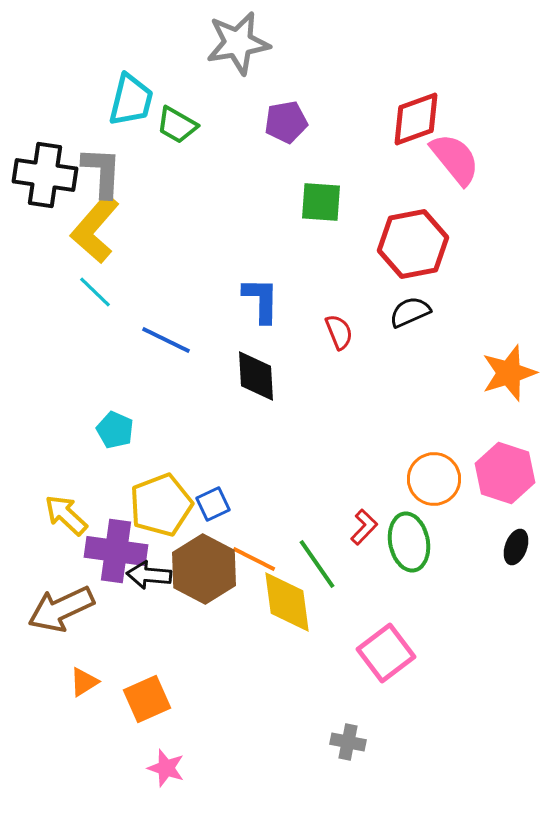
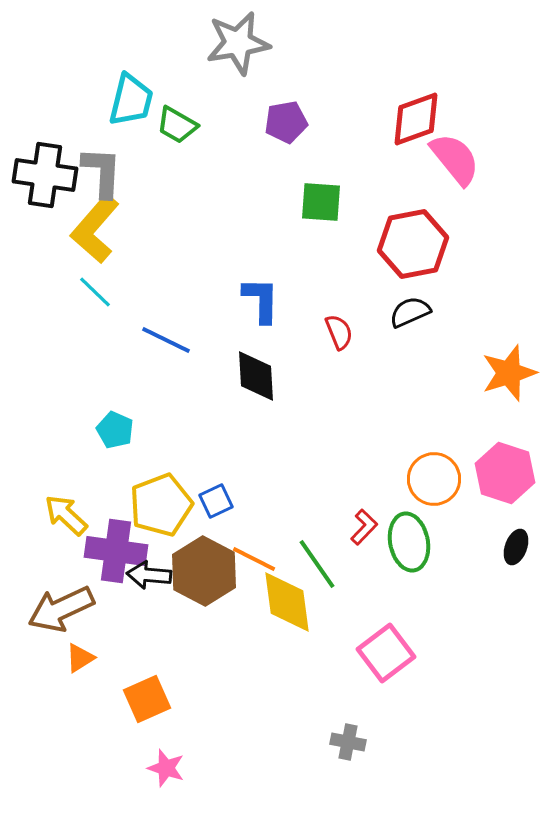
blue square: moved 3 px right, 3 px up
brown hexagon: moved 2 px down
orange triangle: moved 4 px left, 24 px up
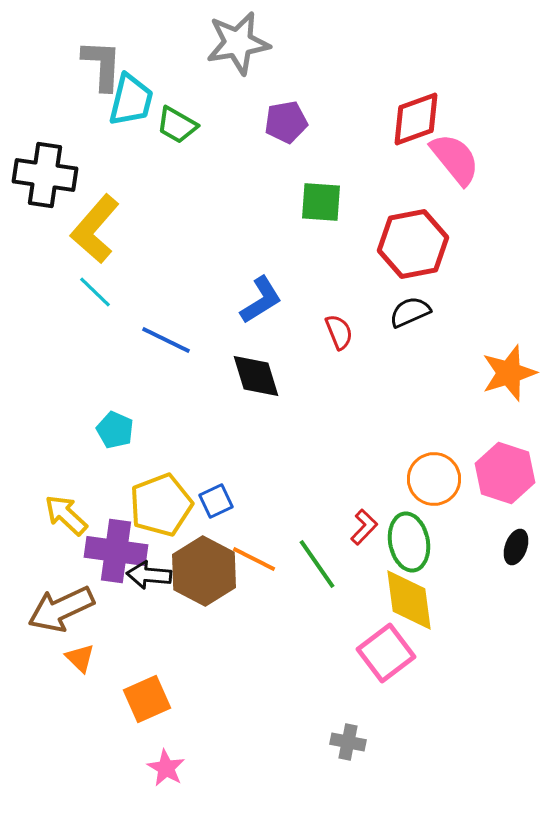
gray L-shape: moved 107 px up
blue L-shape: rotated 57 degrees clockwise
black diamond: rotated 14 degrees counterclockwise
yellow diamond: moved 122 px right, 2 px up
orange triangle: rotated 44 degrees counterclockwise
pink star: rotated 12 degrees clockwise
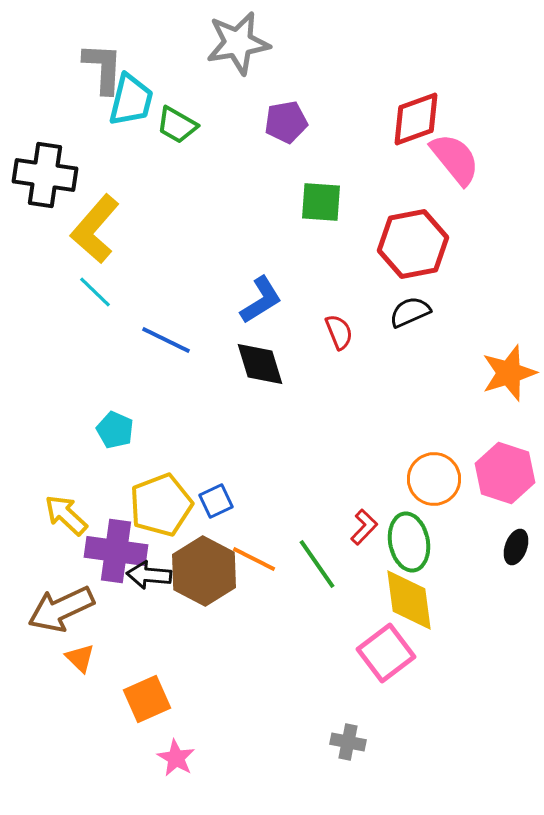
gray L-shape: moved 1 px right, 3 px down
black diamond: moved 4 px right, 12 px up
pink star: moved 10 px right, 10 px up
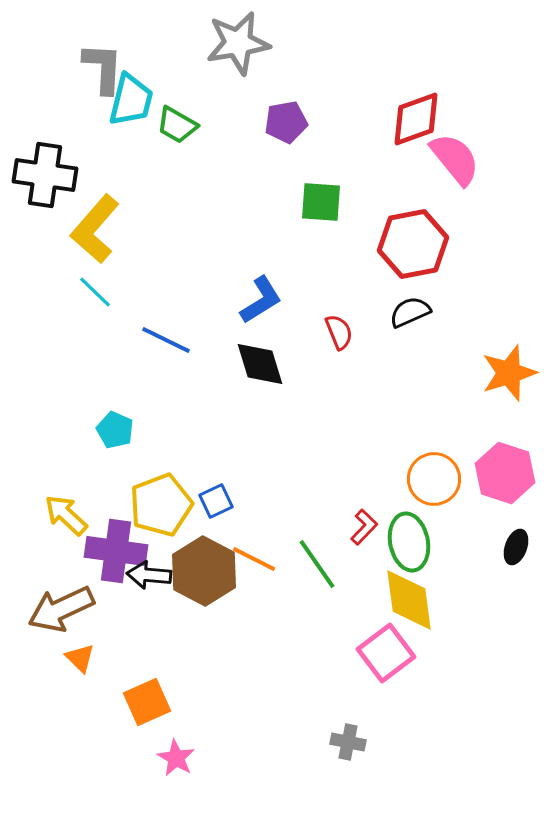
orange square: moved 3 px down
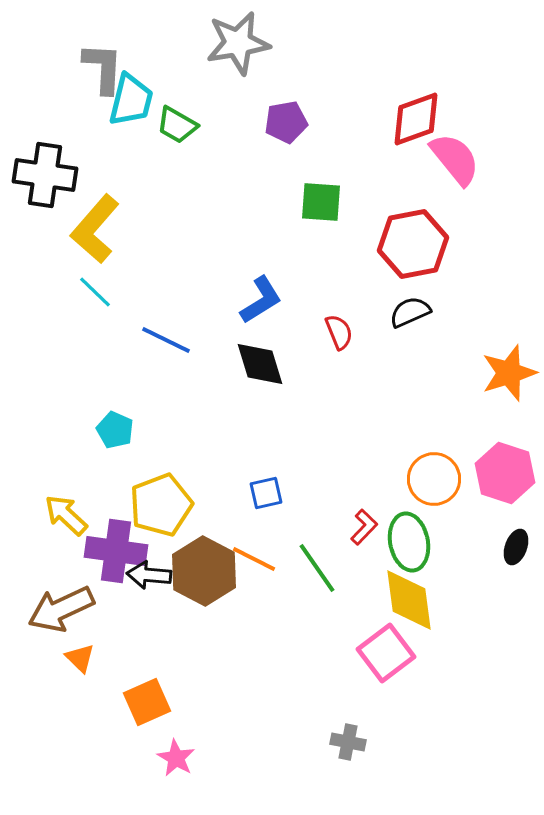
blue square: moved 50 px right, 8 px up; rotated 12 degrees clockwise
green line: moved 4 px down
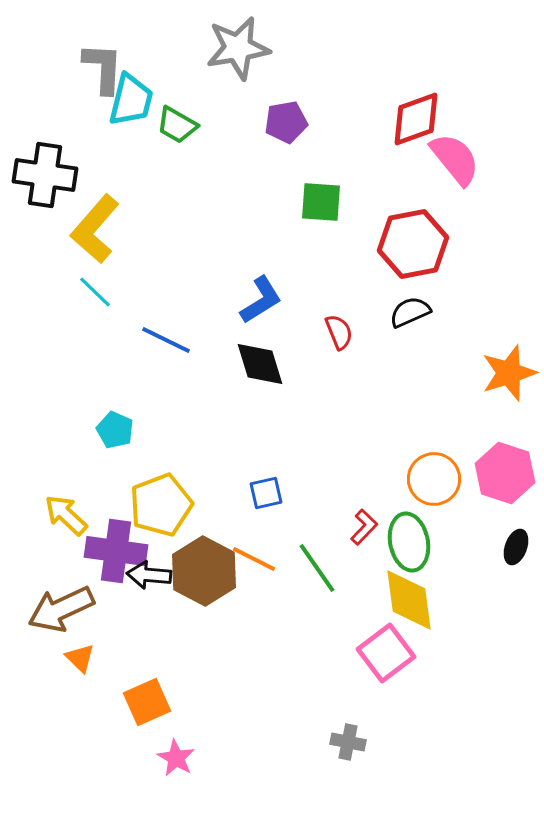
gray star: moved 5 px down
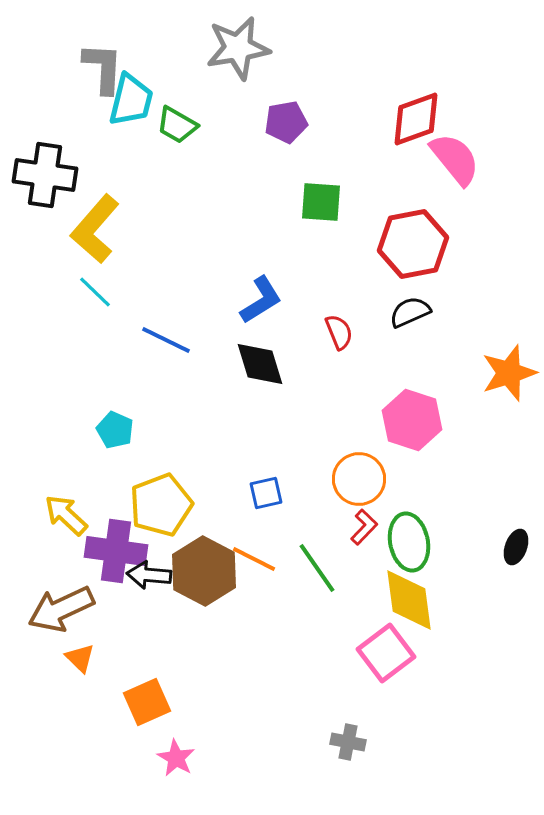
pink hexagon: moved 93 px left, 53 px up
orange circle: moved 75 px left
